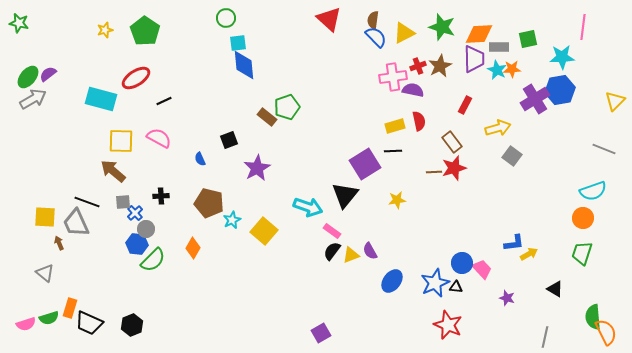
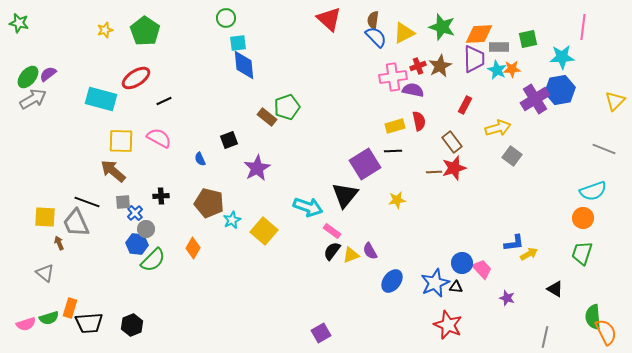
black trapezoid at (89, 323): rotated 28 degrees counterclockwise
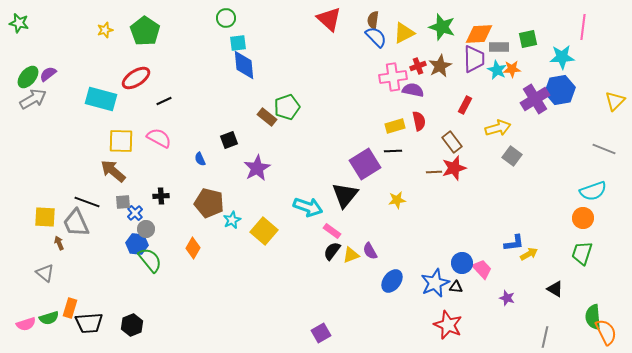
green semicircle at (153, 260): moved 3 px left; rotated 84 degrees counterclockwise
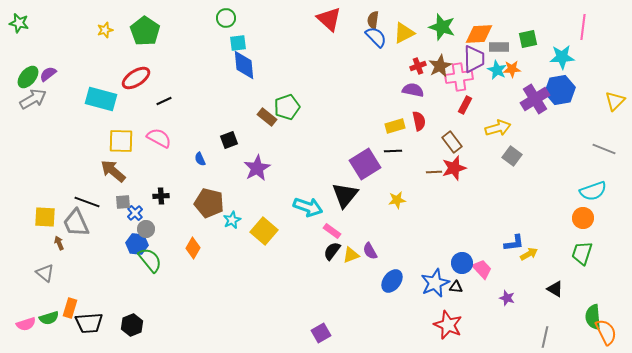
pink cross at (393, 77): moved 66 px right
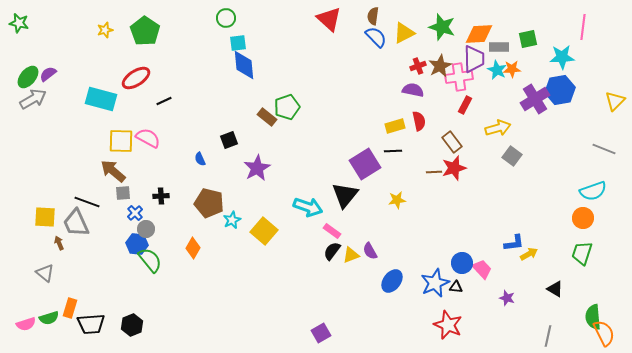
brown semicircle at (373, 20): moved 4 px up
pink semicircle at (159, 138): moved 11 px left
gray square at (123, 202): moved 9 px up
black trapezoid at (89, 323): moved 2 px right, 1 px down
orange semicircle at (606, 332): moved 2 px left, 1 px down
gray line at (545, 337): moved 3 px right, 1 px up
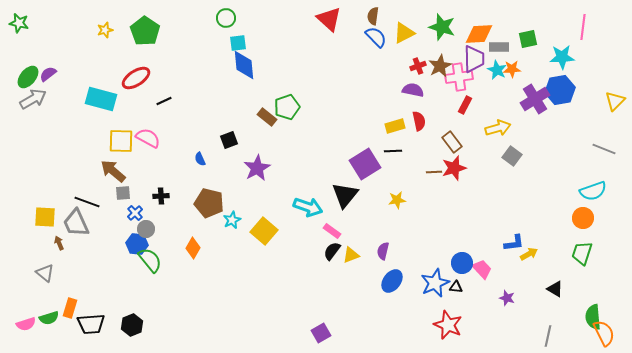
purple semicircle at (370, 251): moved 13 px right; rotated 42 degrees clockwise
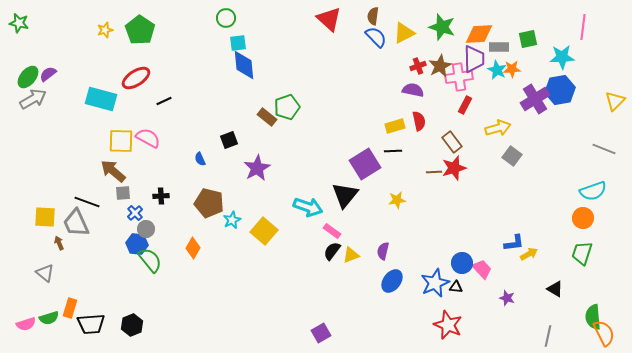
green pentagon at (145, 31): moved 5 px left, 1 px up
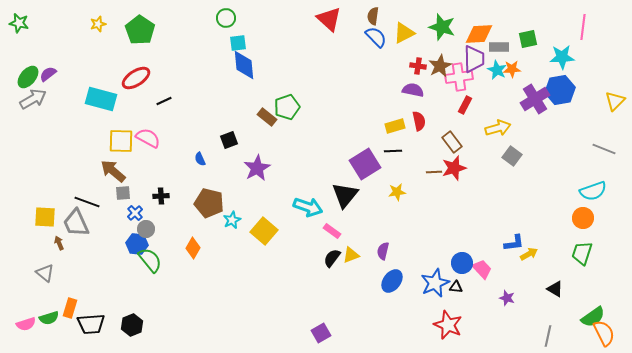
yellow star at (105, 30): moved 7 px left, 6 px up
red cross at (418, 66): rotated 28 degrees clockwise
yellow star at (397, 200): moved 8 px up
black semicircle at (332, 251): moved 7 px down
green semicircle at (593, 317): rotated 120 degrees counterclockwise
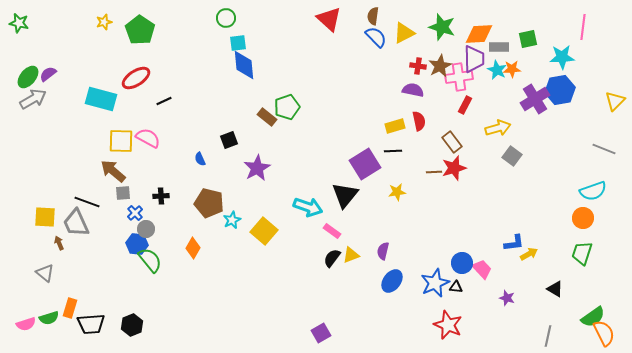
yellow star at (98, 24): moved 6 px right, 2 px up
